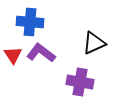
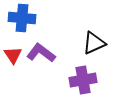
blue cross: moved 8 px left, 4 px up
purple cross: moved 3 px right, 2 px up; rotated 20 degrees counterclockwise
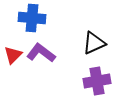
blue cross: moved 10 px right
red triangle: rotated 18 degrees clockwise
purple cross: moved 14 px right, 1 px down
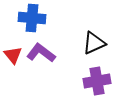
red triangle: rotated 24 degrees counterclockwise
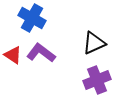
blue cross: rotated 24 degrees clockwise
red triangle: rotated 18 degrees counterclockwise
purple cross: moved 1 px up; rotated 12 degrees counterclockwise
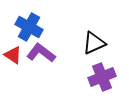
blue cross: moved 3 px left, 9 px down
purple cross: moved 5 px right, 3 px up
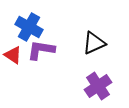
purple L-shape: moved 3 px up; rotated 28 degrees counterclockwise
purple cross: moved 4 px left, 9 px down; rotated 12 degrees counterclockwise
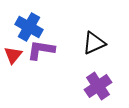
red triangle: rotated 36 degrees clockwise
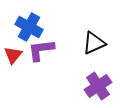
purple L-shape: rotated 16 degrees counterclockwise
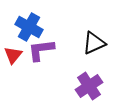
purple cross: moved 9 px left
